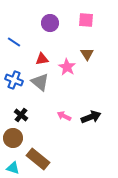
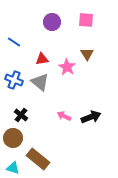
purple circle: moved 2 px right, 1 px up
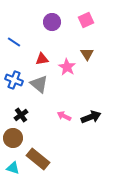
pink square: rotated 28 degrees counterclockwise
gray triangle: moved 1 px left, 2 px down
black cross: rotated 16 degrees clockwise
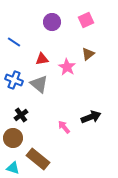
brown triangle: moved 1 px right; rotated 24 degrees clockwise
pink arrow: moved 11 px down; rotated 24 degrees clockwise
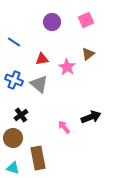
brown rectangle: moved 1 px up; rotated 40 degrees clockwise
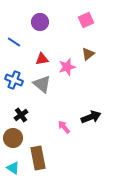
purple circle: moved 12 px left
pink star: rotated 24 degrees clockwise
gray triangle: moved 3 px right
cyan triangle: rotated 16 degrees clockwise
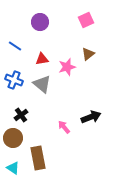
blue line: moved 1 px right, 4 px down
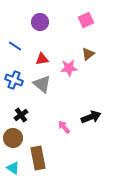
pink star: moved 2 px right, 1 px down; rotated 12 degrees clockwise
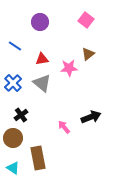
pink square: rotated 28 degrees counterclockwise
blue cross: moved 1 px left, 3 px down; rotated 24 degrees clockwise
gray triangle: moved 1 px up
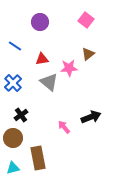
gray triangle: moved 7 px right, 1 px up
cyan triangle: rotated 48 degrees counterclockwise
